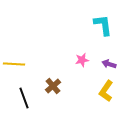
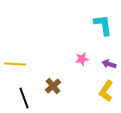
pink star: moved 1 px up
yellow line: moved 1 px right
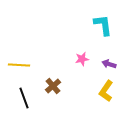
yellow line: moved 4 px right, 1 px down
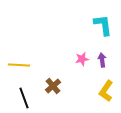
purple arrow: moved 7 px left, 4 px up; rotated 64 degrees clockwise
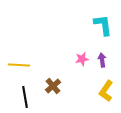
black line: moved 1 px right, 1 px up; rotated 10 degrees clockwise
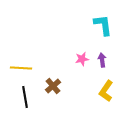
yellow line: moved 2 px right, 3 px down
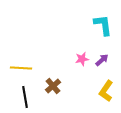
purple arrow: rotated 56 degrees clockwise
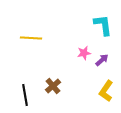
pink star: moved 2 px right, 6 px up
yellow line: moved 10 px right, 30 px up
black line: moved 2 px up
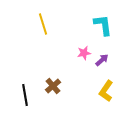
yellow line: moved 12 px right, 14 px up; rotated 70 degrees clockwise
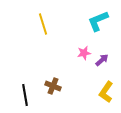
cyan L-shape: moved 5 px left, 4 px up; rotated 105 degrees counterclockwise
brown cross: rotated 28 degrees counterclockwise
yellow L-shape: moved 1 px down
